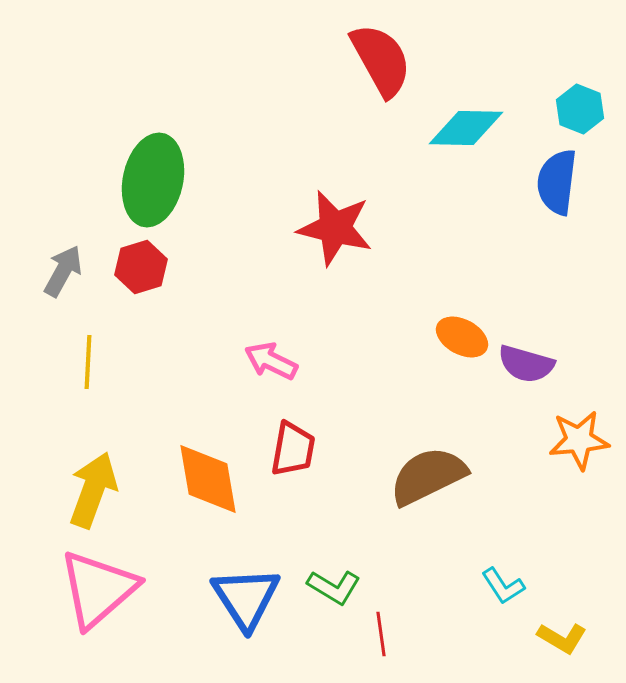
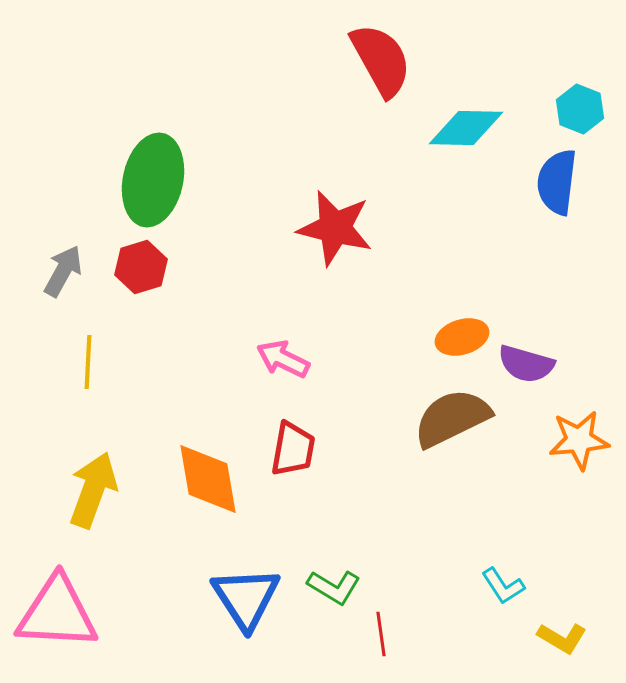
orange ellipse: rotated 45 degrees counterclockwise
pink arrow: moved 12 px right, 2 px up
brown semicircle: moved 24 px right, 58 px up
pink triangle: moved 41 px left, 24 px down; rotated 44 degrees clockwise
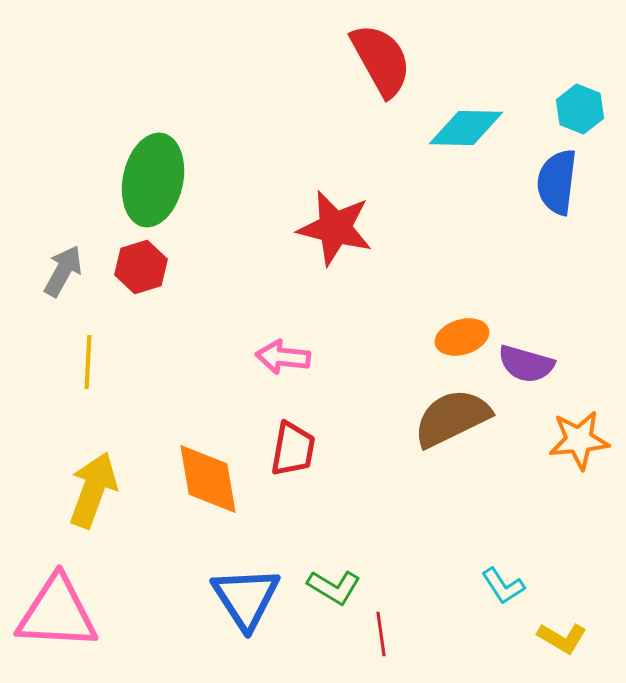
pink arrow: moved 2 px up; rotated 20 degrees counterclockwise
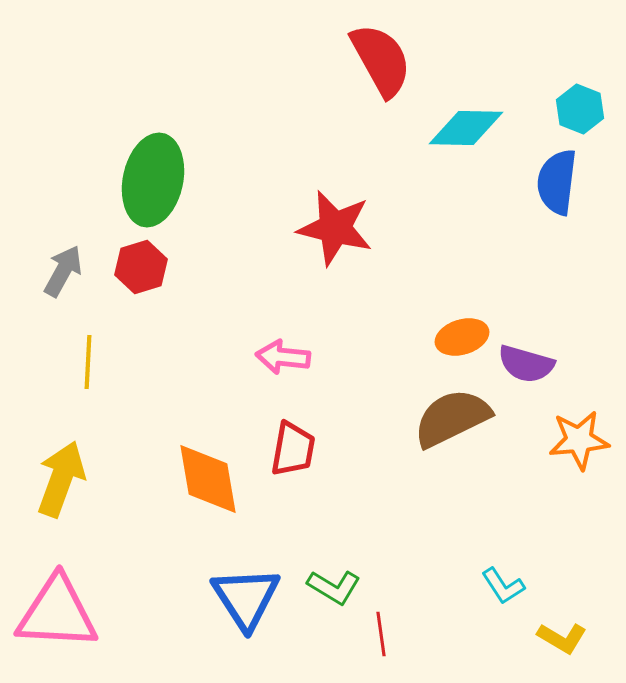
yellow arrow: moved 32 px left, 11 px up
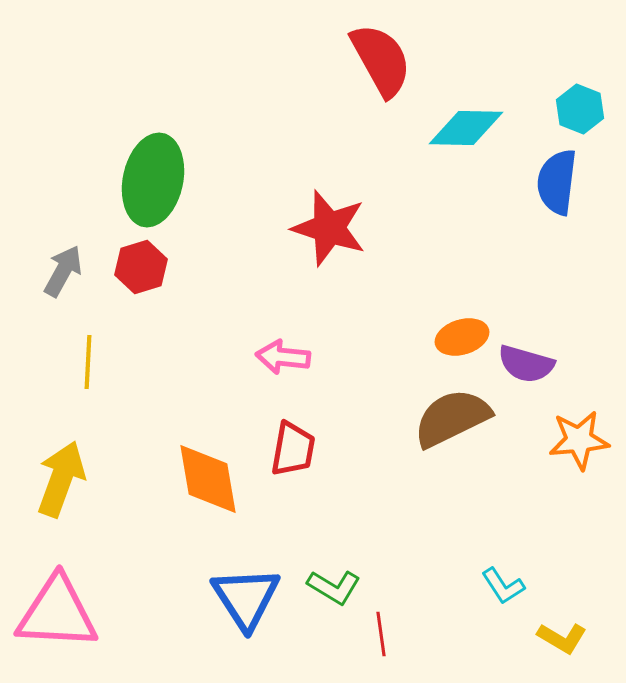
red star: moved 6 px left; rotated 4 degrees clockwise
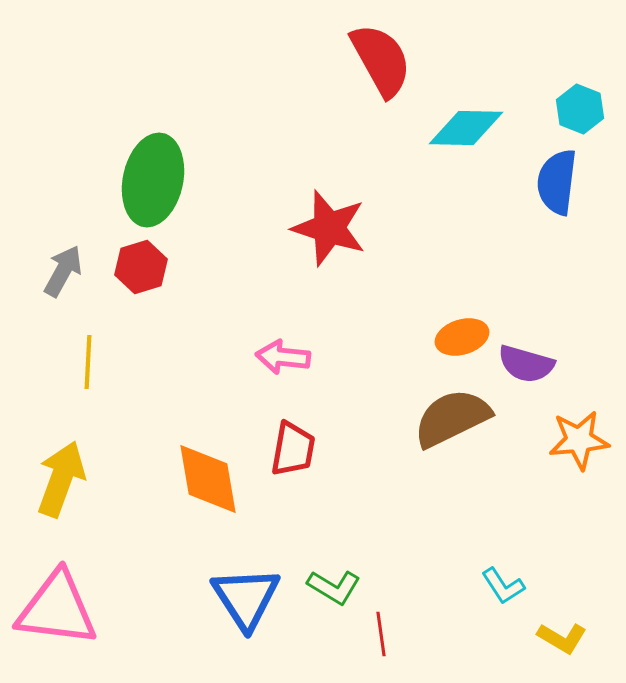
pink triangle: moved 4 px up; rotated 4 degrees clockwise
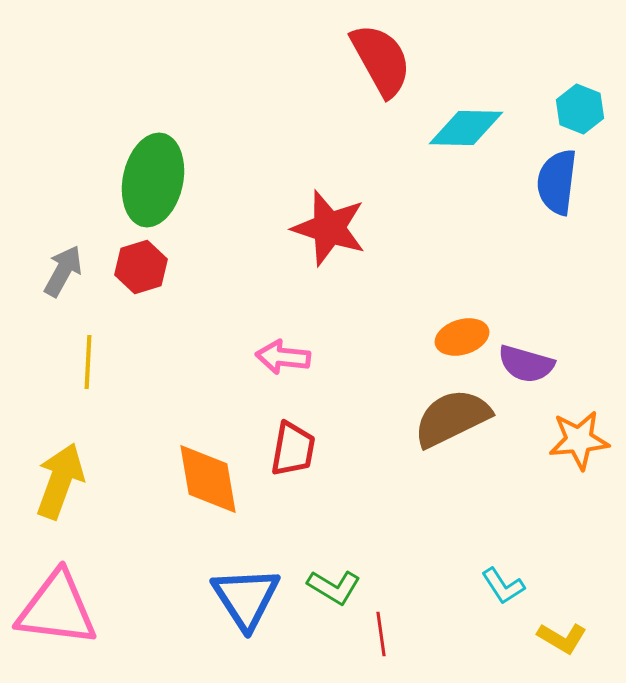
yellow arrow: moved 1 px left, 2 px down
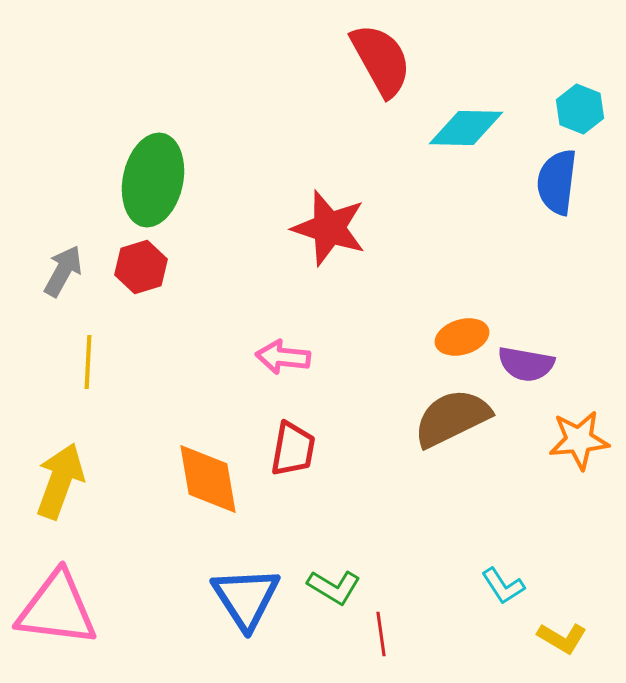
purple semicircle: rotated 6 degrees counterclockwise
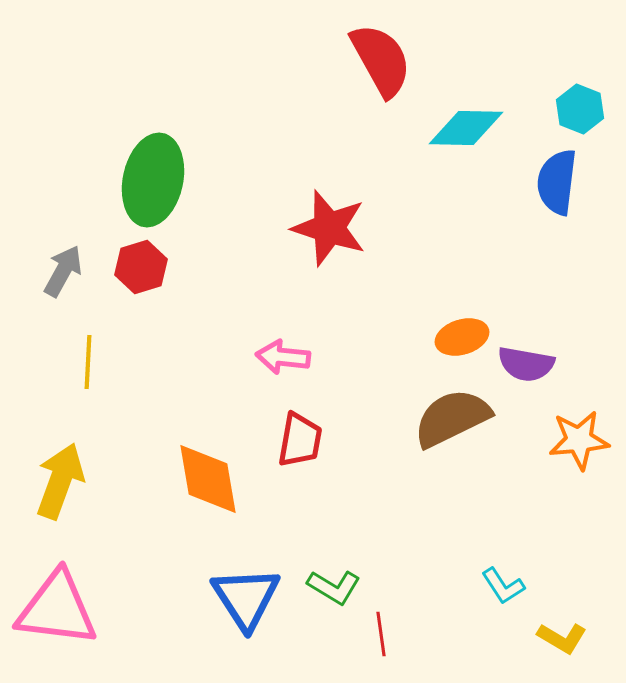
red trapezoid: moved 7 px right, 9 px up
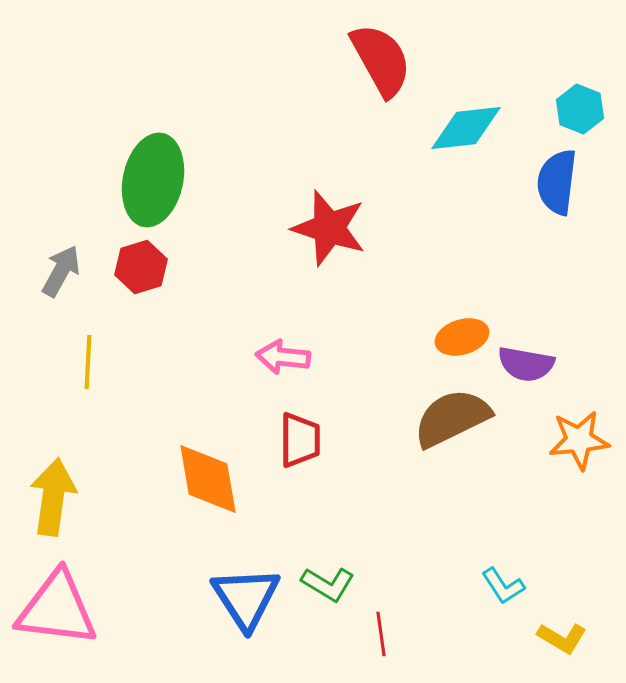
cyan diamond: rotated 8 degrees counterclockwise
gray arrow: moved 2 px left
red trapezoid: rotated 10 degrees counterclockwise
yellow arrow: moved 7 px left, 16 px down; rotated 12 degrees counterclockwise
green L-shape: moved 6 px left, 3 px up
